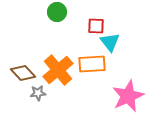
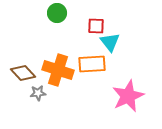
green circle: moved 1 px down
orange cross: rotated 32 degrees counterclockwise
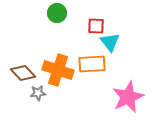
pink star: moved 1 px down
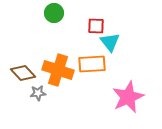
green circle: moved 3 px left
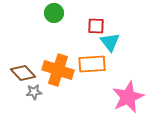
gray star: moved 4 px left, 1 px up
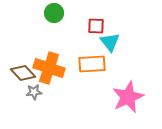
orange cross: moved 9 px left, 2 px up
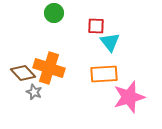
orange rectangle: moved 12 px right, 10 px down
gray star: rotated 28 degrees clockwise
pink star: moved 1 px right; rotated 8 degrees clockwise
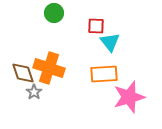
brown diamond: rotated 25 degrees clockwise
gray star: rotated 14 degrees clockwise
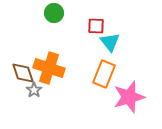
orange rectangle: rotated 64 degrees counterclockwise
gray star: moved 2 px up
